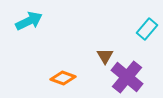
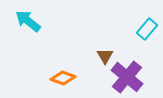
cyan arrow: moved 1 px left; rotated 116 degrees counterclockwise
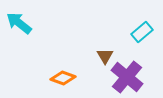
cyan arrow: moved 9 px left, 2 px down
cyan rectangle: moved 5 px left, 3 px down; rotated 10 degrees clockwise
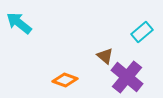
brown triangle: rotated 18 degrees counterclockwise
orange diamond: moved 2 px right, 2 px down
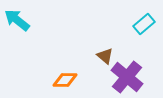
cyan arrow: moved 2 px left, 3 px up
cyan rectangle: moved 2 px right, 8 px up
orange diamond: rotated 20 degrees counterclockwise
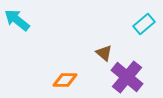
brown triangle: moved 1 px left, 3 px up
